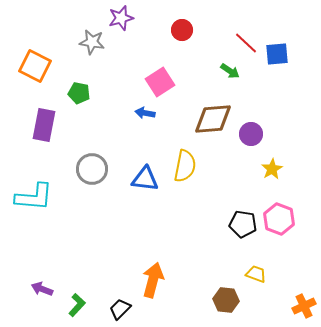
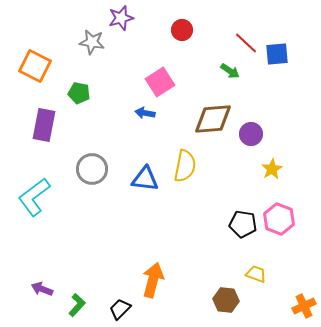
cyan L-shape: rotated 138 degrees clockwise
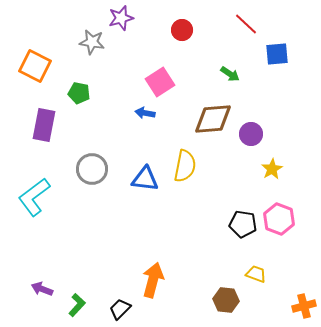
red line: moved 19 px up
green arrow: moved 3 px down
orange cross: rotated 10 degrees clockwise
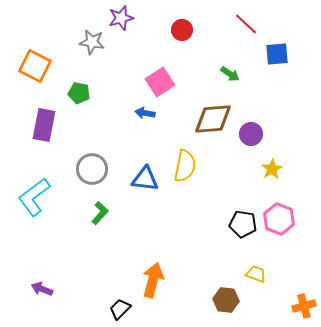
green L-shape: moved 23 px right, 92 px up
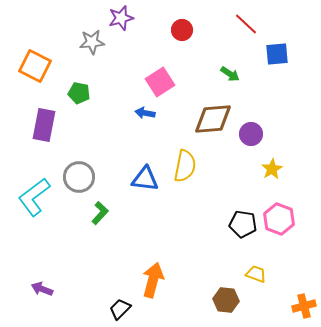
gray star: rotated 15 degrees counterclockwise
gray circle: moved 13 px left, 8 px down
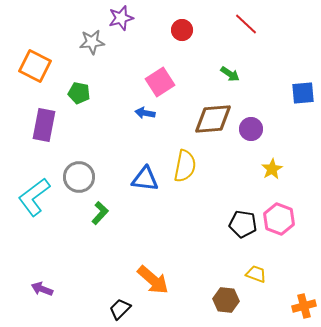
blue square: moved 26 px right, 39 px down
purple circle: moved 5 px up
orange arrow: rotated 116 degrees clockwise
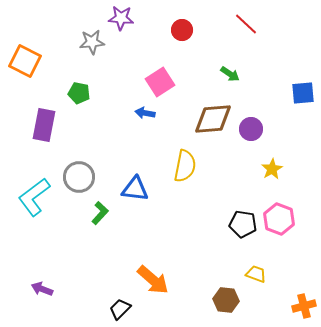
purple star: rotated 20 degrees clockwise
orange square: moved 10 px left, 5 px up
blue triangle: moved 10 px left, 10 px down
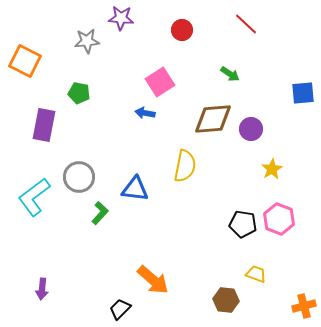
gray star: moved 5 px left, 1 px up
purple arrow: rotated 105 degrees counterclockwise
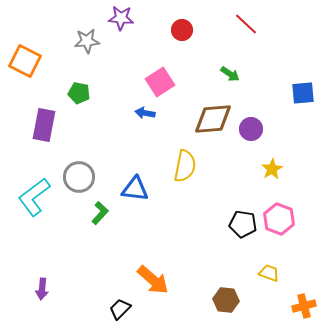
yellow trapezoid: moved 13 px right, 1 px up
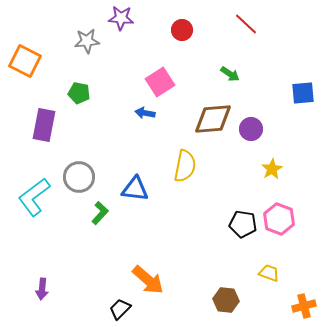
orange arrow: moved 5 px left
